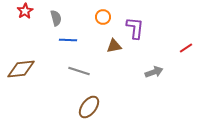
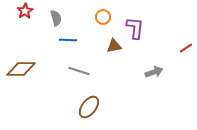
brown diamond: rotated 8 degrees clockwise
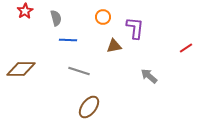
gray arrow: moved 5 px left, 4 px down; rotated 120 degrees counterclockwise
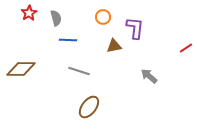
red star: moved 4 px right, 2 px down
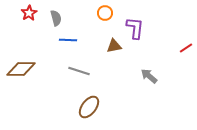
orange circle: moved 2 px right, 4 px up
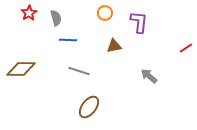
purple L-shape: moved 4 px right, 6 px up
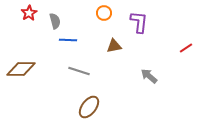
orange circle: moved 1 px left
gray semicircle: moved 1 px left, 3 px down
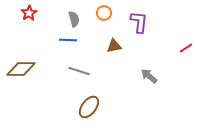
gray semicircle: moved 19 px right, 2 px up
